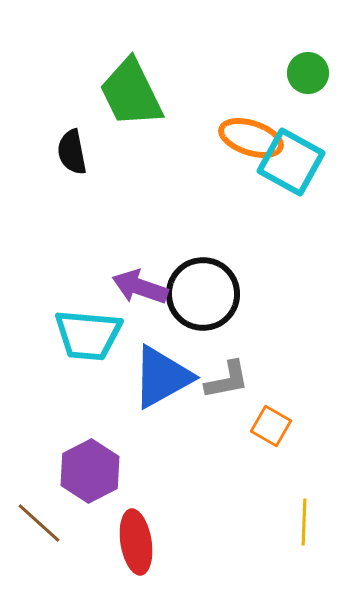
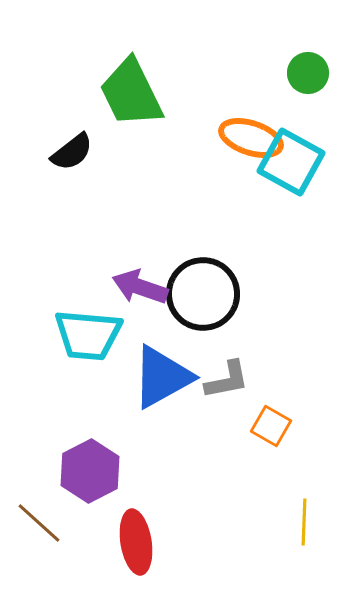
black semicircle: rotated 117 degrees counterclockwise
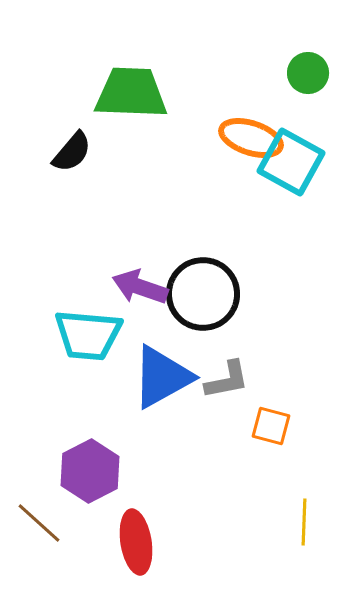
green trapezoid: rotated 118 degrees clockwise
black semicircle: rotated 12 degrees counterclockwise
orange square: rotated 15 degrees counterclockwise
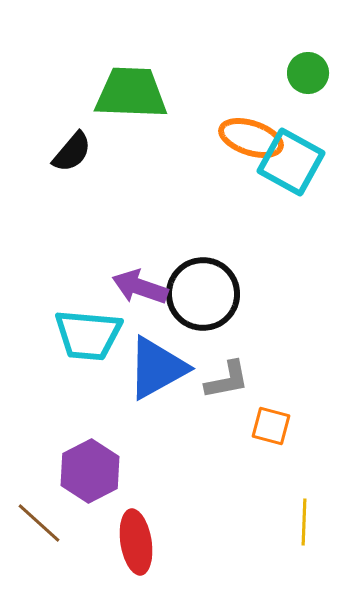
blue triangle: moved 5 px left, 9 px up
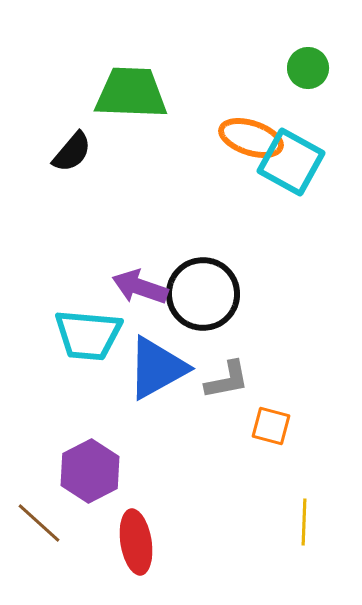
green circle: moved 5 px up
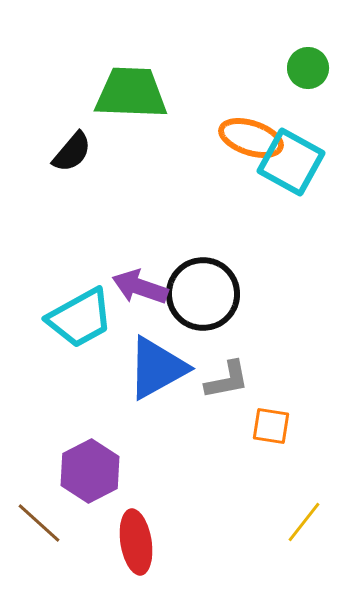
cyan trapezoid: moved 8 px left, 17 px up; rotated 34 degrees counterclockwise
orange square: rotated 6 degrees counterclockwise
yellow line: rotated 36 degrees clockwise
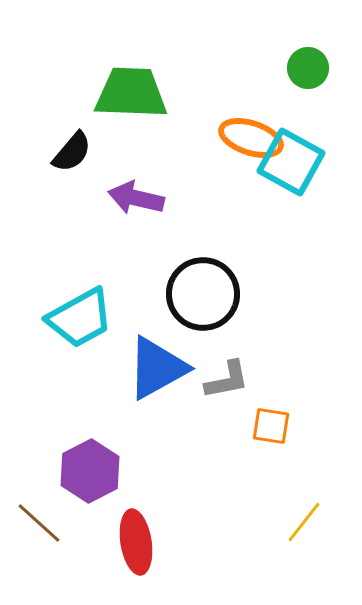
purple arrow: moved 4 px left, 89 px up; rotated 6 degrees counterclockwise
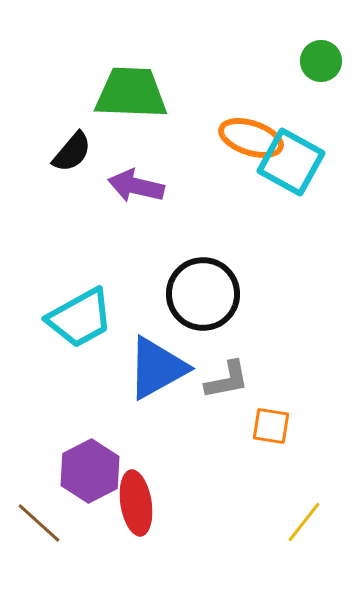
green circle: moved 13 px right, 7 px up
purple arrow: moved 12 px up
red ellipse: moved 39 px up
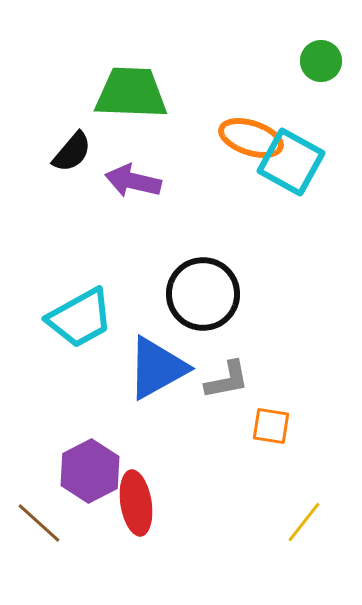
purple arrow: moved 3 px left, 5 px up
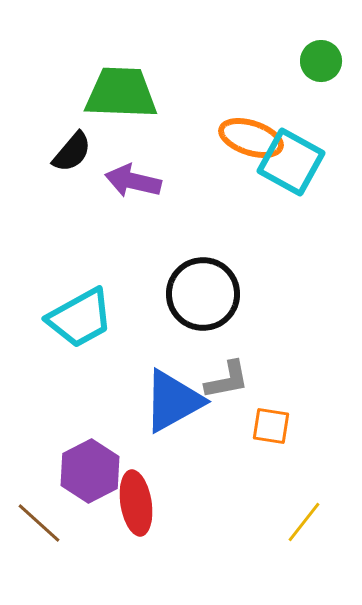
green trapezoid: moved 10 px left
blue triangle: moved 16 px right, 33 px down
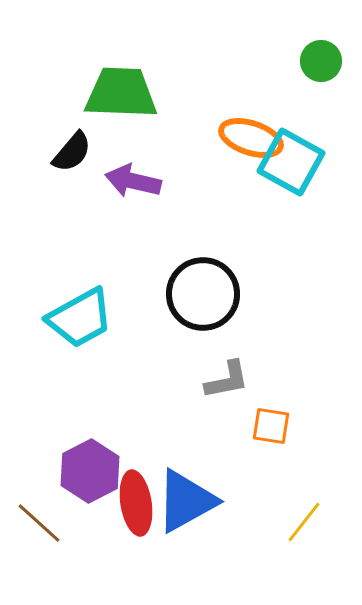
blue triangle: moved 13 px right, 100 px down
